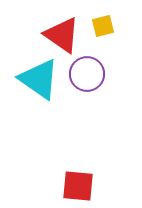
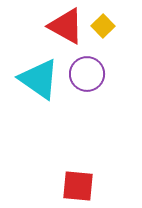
yellow square: rotated 30 degrees counterclockwise
red triangle: moved 4 px right, 9 px up; rotated 6 degrees counterclockwise
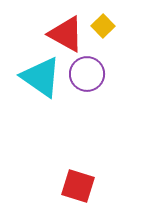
red triangle: moved 8 px down
cyan triangle: moved 2 px right, 2 px up
red square: rotated 12 degrees clockwise
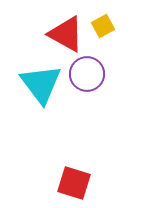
yellow square: rotated 15 degrees clockwise
cyan triangle: moved 7 px down; rotated 18 degrees clockwise
red square: moved 4 px left, 3 px up
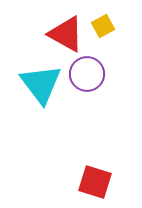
red square: moved 21 px right, 1 px up
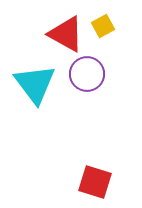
cyan triangle: moved 6 px left
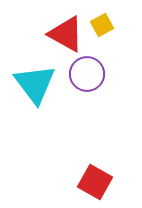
yellow square: moved 1 px left, 1 px up
red square: rotated 12 degrees clockwise
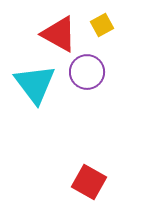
red triangle: moved 7 px left
purple circle: moved 2 px up
red square: moved 6 px left
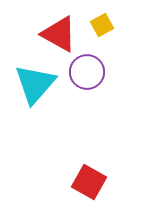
cyan triangle: rotated 18 degrees clockwise
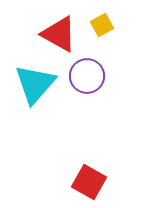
purple circle: moved 4 px down
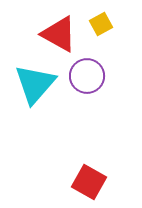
yellow square: moved 1 px left, 1 px up
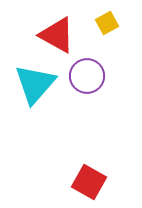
yellow square: moved 6 px right, 1 px up
red triangle: moved 2 px left, 1 px down
